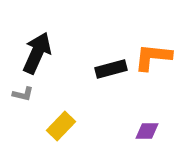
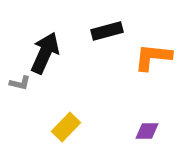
black arrow: moved 8 px right
black rectangle: moved 4 px left, 38 px up
gray L-shape: moved 3 px left, 11 px up
yellow rectangle: moved 5 px right, 1 px down
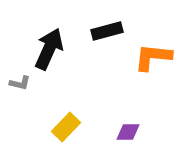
black arrow: moved 4 px right, 4 px up
purple diamond: moved 19 px left, 1 px down
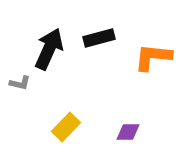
black rectangle: moved 8 px left, 7 px down
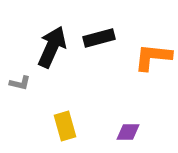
black arrow: moved 3 px right, 2 px up
yellow rectangle: moved 1 px left, 1 px up; rotated 60 degrees counterclockwise
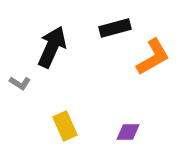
black rectangle: moved 16 px right, 10 px up
orange L-shape: rotated 144 degrees clockwise
gray L-shape: rotated 20 degrees clockwise
yellow rectangle: rotated 8 degrees counterclockwise
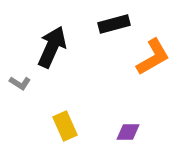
black rectangle: moved 1 px left, 4 px up
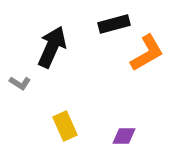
orange L-shape: moved 6 px left, 4 px up
purple diamond: moved 4 px left, 4 px down
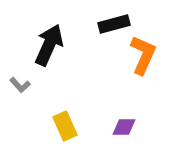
black arrow: moved 3 px left, 2 px up
orange L-shape: moved 4 px left, 2 px down; rotated 36 degrees counterclockwise
gray L-shape: moved 2 px down; rotated 15 degrees clockwise
purple diamond: moved 9 px up
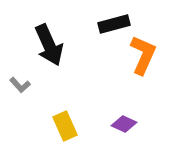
black arrow: rotated 132 degrees clockwise
purple diamond: moved 3 px up; rotated 25 degrees clockwise
